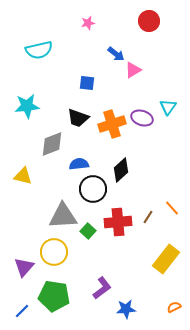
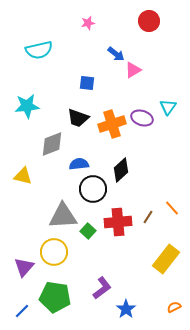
green pentagon: moved 1 px right, 1 px down
blue star: rotated 30 degrees counterclockwise
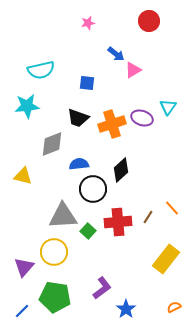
cyan semicircle: moved 2 px right, 20 px down
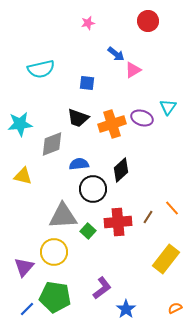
red circle: moved 1 px left
cyan semicircle: moved 1 px up
cyan star: moved 7 px left, 18 px down
orange semicircle: moved 1 px right, 1 px down
blue line: moved 5 px right, 2 px up
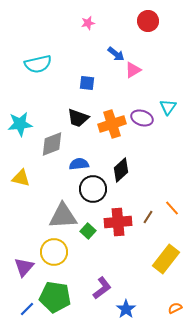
cyan semicircle: moved 3 px left, 5 px up
yellow triangle: moved 2 px left, 2 px down
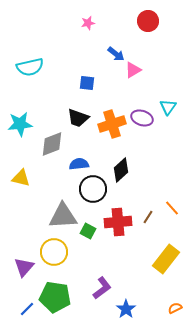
cyan semicircle: moved 8 px left, 3 px down
green square: rotated 14 degrees counterclockwise
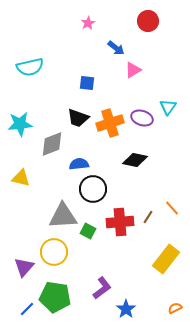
pink star: rotated 16 degrees counterclockwise
blue arrow: moved 6 px up
orange cross: moved 2 px left, 1 px up
black diamond: moved 14 px right, 10 px up; rotated 55 degrees clockwise
red cross: moved 2 px right
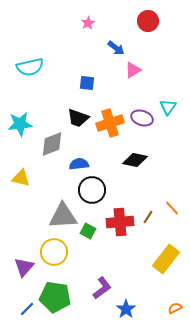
black circle: moved 1 px left, 1 px down
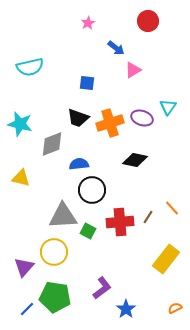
cyan star: rotated 20 degrees clockwise
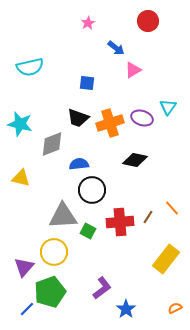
green pentagon: moved 5 px left, 5 px up; rotated 28 degrees counterclockwise
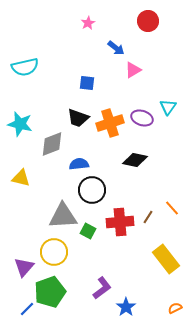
cyan semicircle: moved 5 px left
yellow rectangle: rotated 76 degrees counterclockwise
blue star: moved 2 px up
